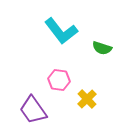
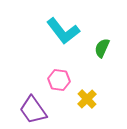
cyan L-shape: moved 2 px right
green semicircle: rotated 96 degrees clockwise
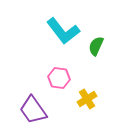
green semicircle: moved 6 px left, 2 px up
pink hexagon: moved 2 px up
yellow cross: rotated 12 degrees clockwise
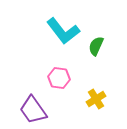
yellow cross: moved 9 px right
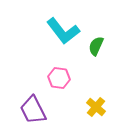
yellow cross: moved 8 px down; rotated 18 degrees counterclockwise
purple trapezoid: rotated 8 degrees clockwise
